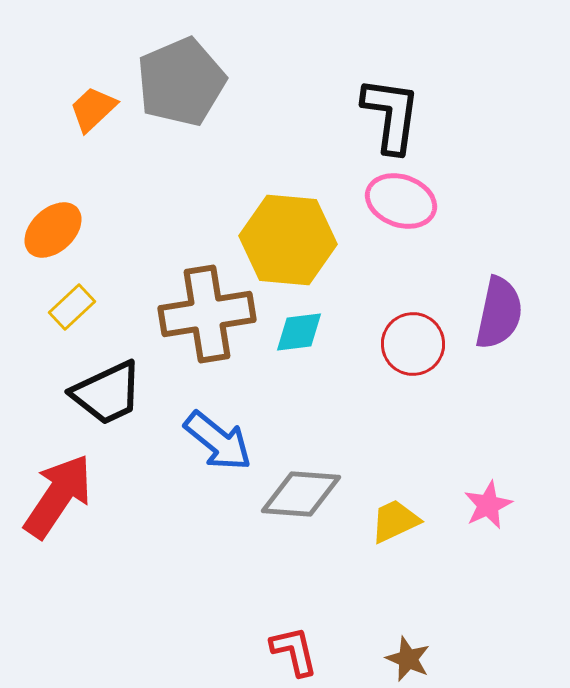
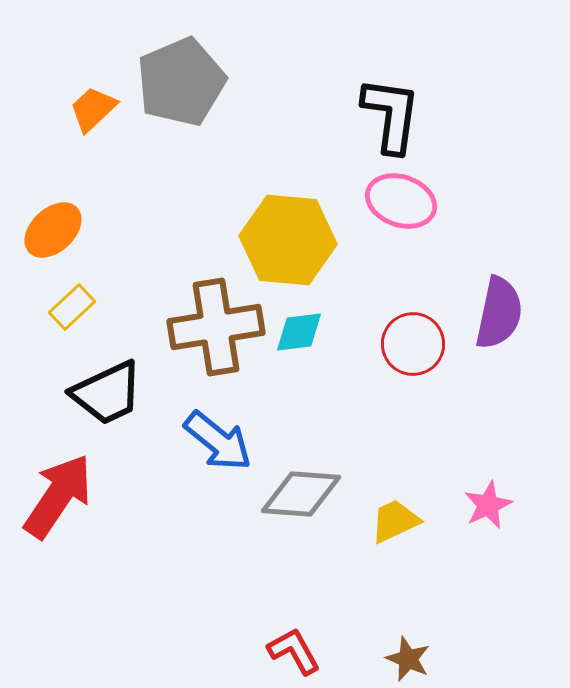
brown cross: moved 9 px right, 13 px down
red L-shape: rotated 16 degrees counterclockwise
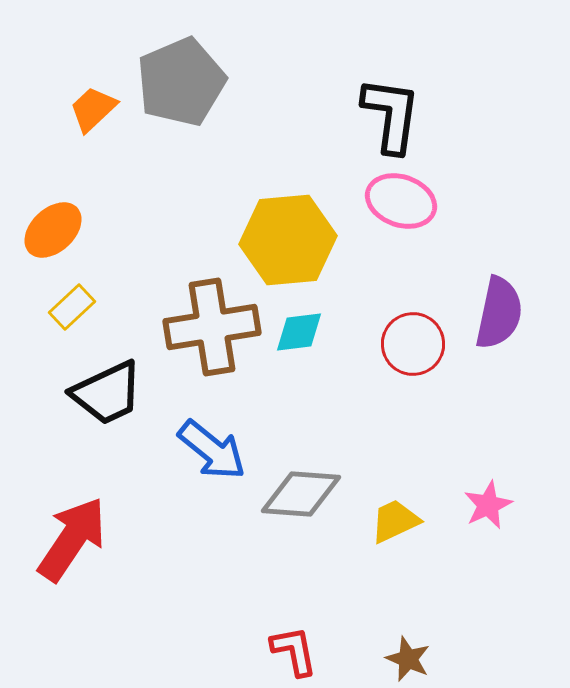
yellow hexagon: rotated 10 degrees counterclockwise
brown cross: moved 4 px left
blue arrow: moved 6 px left, 9 px down
red arrow: moved 14 px right, 43 px down
red L-shape: rotated 18 degrees clockwise
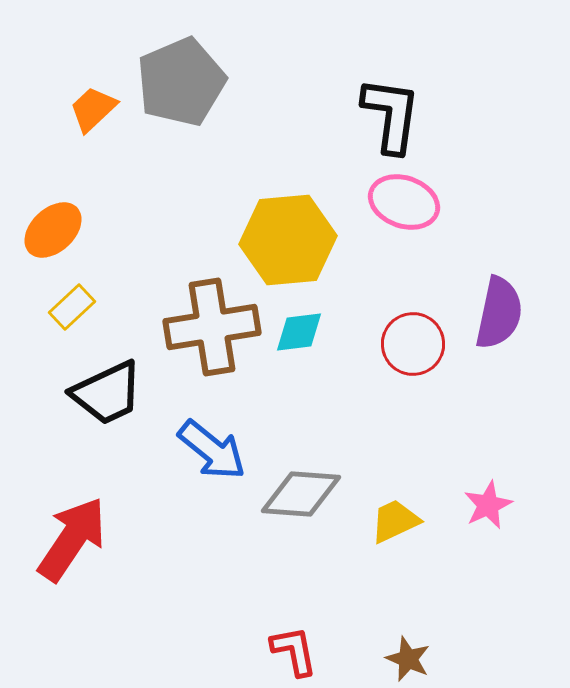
pink ellipse: moved 3 px right, 1 px down
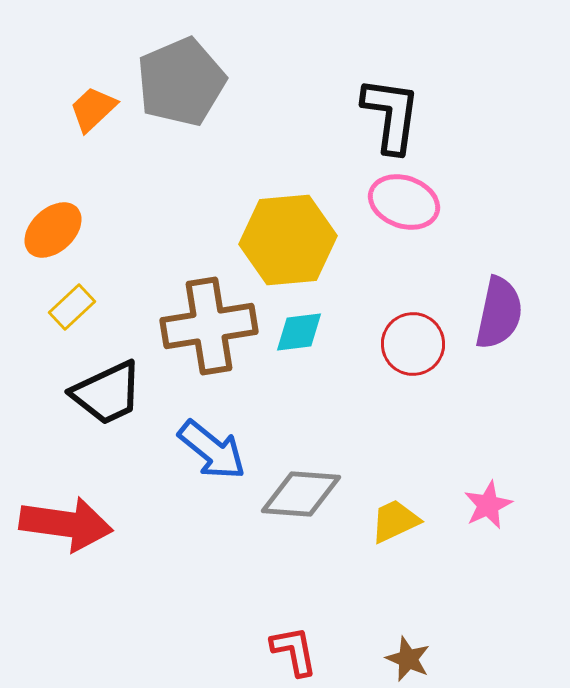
brown cross: moved 3 px left, 1 px up
red arrow: moved 6 px left, 15 px up; rotated 64 degrees clockwise
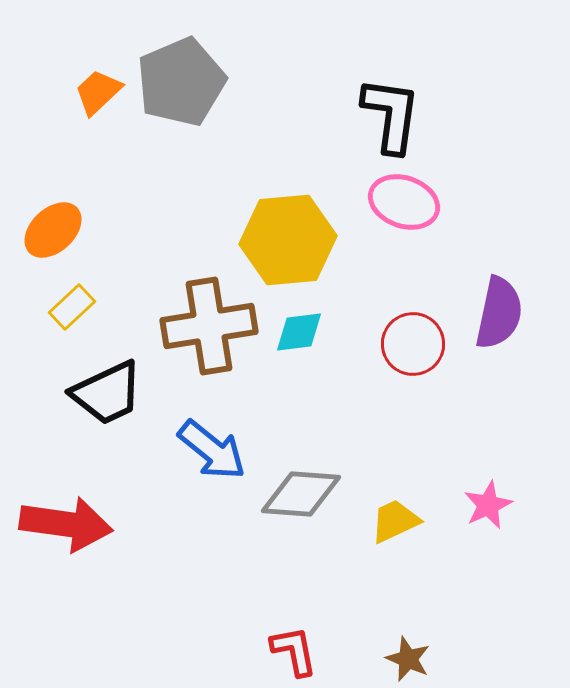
orange trapezoid: moved 5 px right, 17 px up
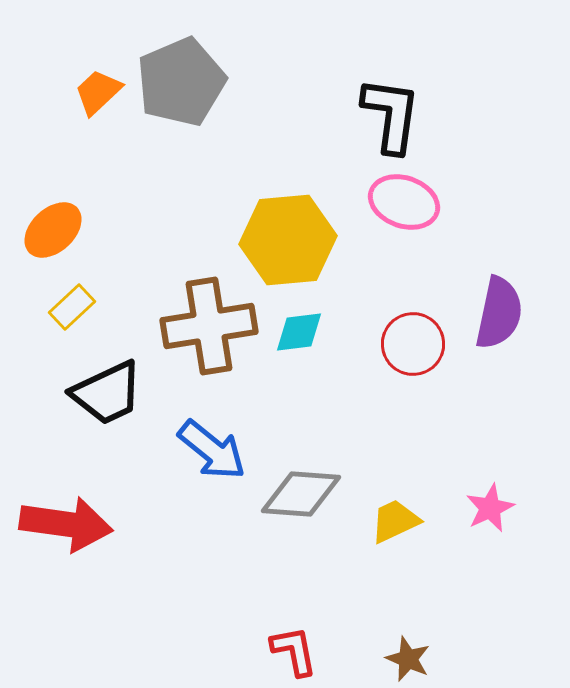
pink star: moved 2 px right, 3 px down
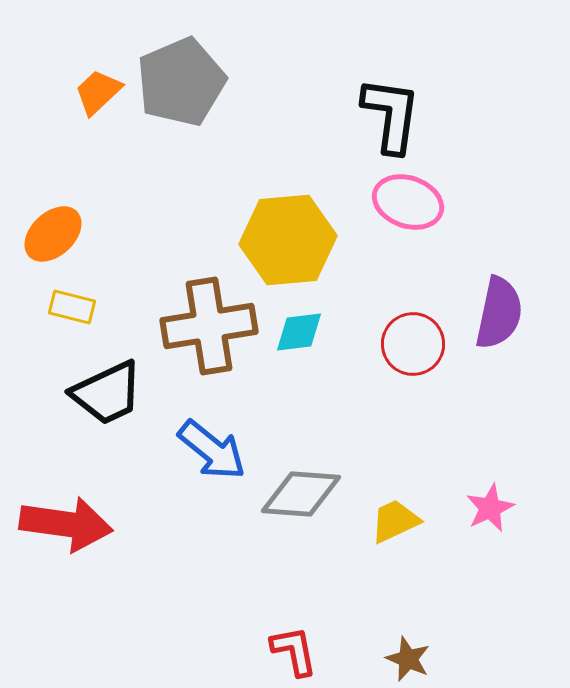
pink ellipse: moved 4 px right
orange ellipse: moved 4 px down
yellow rectangle: rotated 57 degrees clockwise
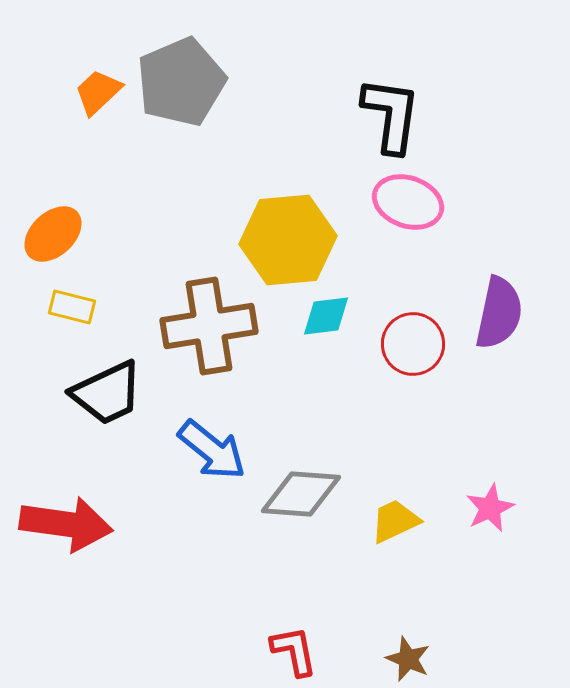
cyan diamond: moved 27 px right, 16 px up
